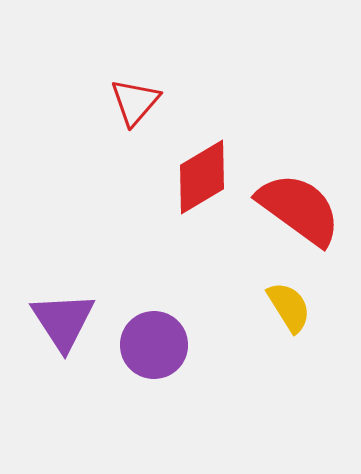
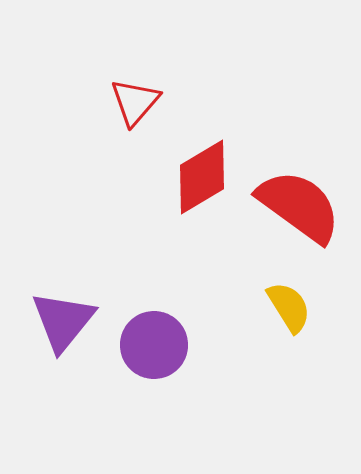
red semicircle: moved 3 px up
purple triangle: rotated 12 degrees clockwise
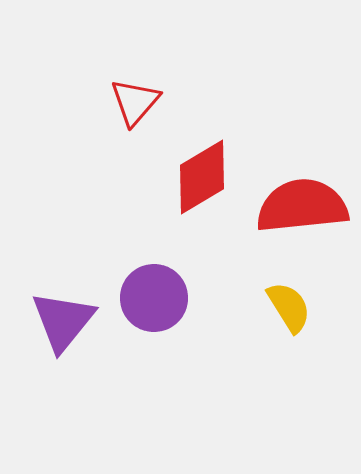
red semicircle: moved 3 px right; rotated 42 degrees counterclockwise
purple circle: moved 47 px up
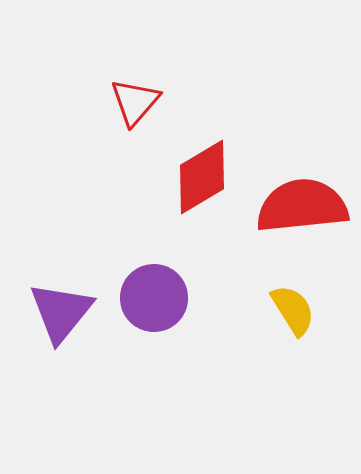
yellow semicircle: moved 4 px right, 3 px down
purple triangle: moved 2 px left, 9 px up
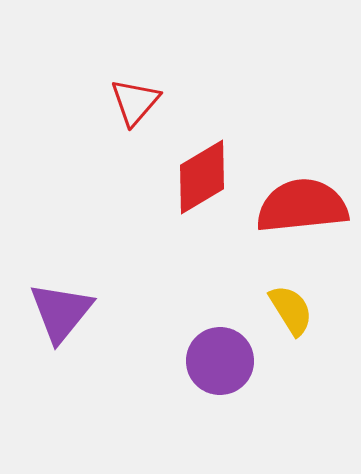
purple circle: moved 66 px right, 63 px down
yellow semicircle: moved 2 px left
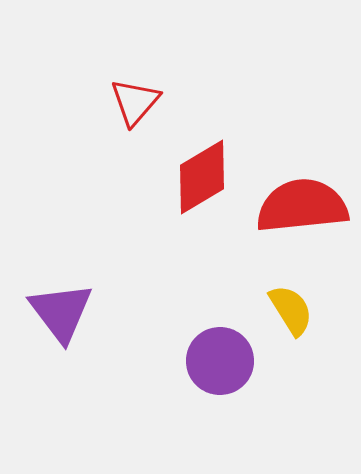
purple triangle: rotated 16 degrees counterclockwise
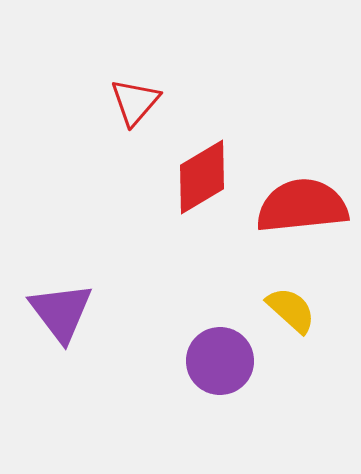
yellow semicircle: rotated 16 degrees counterclockwise
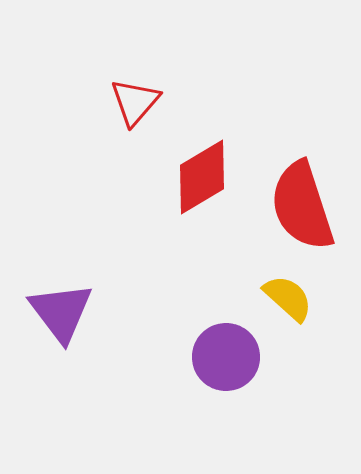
red semicircle: rotated 102 degrees counterclockwise
yellow semicircle: moved 3 px left, 12 px up
purple circle: moved 6 px right, 4 px up
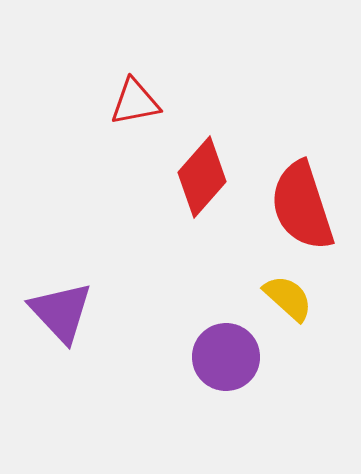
red triangle: rotated 38 degrees clockwise
red diamond: rotated 18 degrees counterclockwise
purple triangle: rotated 6 degrees counterclockwise
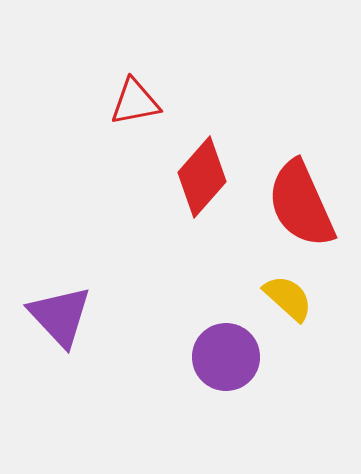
red semicircle: moved 1 px left, 2 px up; rotated 6 degrees counterclockwise
purple triangle: moved 1 px left, 4 px down
